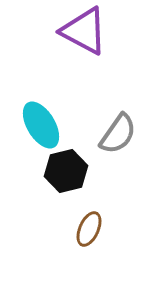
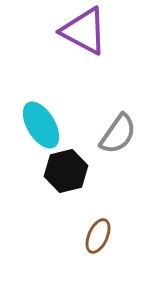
brown ellipse: moved 9 px right, 7 px down
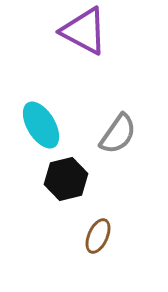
black hexagon: moved 8 px down
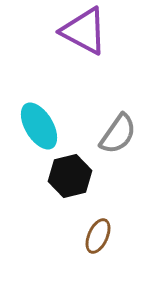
cyan ellipse: moved 2 px left, 1 px down
black hexagon: moved 4 px right, 3 px up
